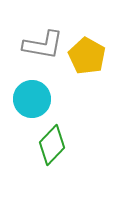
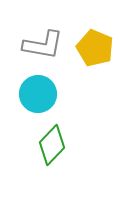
yellow pentagon: moved 8 px right, 8 px up; rotated 6 degrees counterclockwise
cyan circle: moved 6 px right, 5 px up
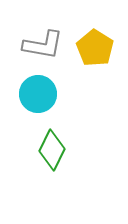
yellow pentagon: rotated 9 degrees clockwise
green diamond: moved 5 px down; rotated 18 degrees counterclockwise
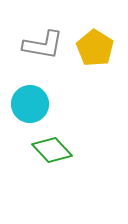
cyan circle: moved 8 px left, 10 px down
green diamond: rotated 69 degrees counterclockwise
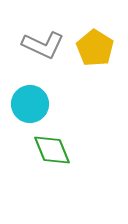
gray L-shape: rotated 15 degrees clockwise
green diamond: rotated 21 degrees clockwise
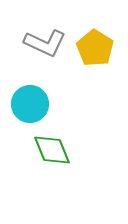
gray L-shape: moved 2 px right, 2 px up
